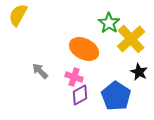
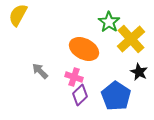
green star: moved 1 px up
purple diamond: rotated 15 degrees counterclockwise
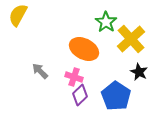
green star: moved 3 px left
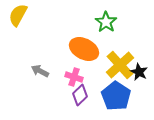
yellow cross: moved 11 px left, 26 px down
gray arrow: rotated 18 degrees counterclockwise
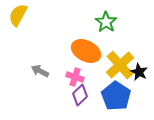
orange ellipse: moved 2 px right, 2 px down
pink cross: moved 1 px right
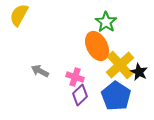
yellow semicircle: moved 1 px right
orange ellipse: moved 11 px right, 5 px up; rotated 36 degrees clockwise
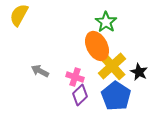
yellow cross: moved 8 px left, 1 px down
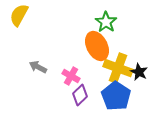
yellow cross: moved 6 px right, 2 px down; rotated 28 degrees counterclockwise
gray arrow: moved 2 px left, 4 px up
pink cross: moved 4 px left, 1 px up; rotated 12 degrees clockwise
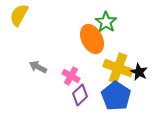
orange ellipse: moved 5 px left, 7 px up
